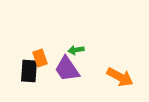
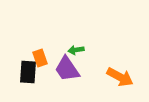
black rectangle: moved 1 px left, 1 px down
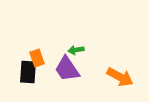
orange rectangle: moved 3 px left
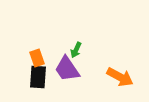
green arrow: rotated 56 degrees counterclockwise
black rectangle: moved 10 px right, 5 px down
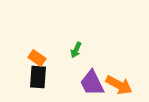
orange rectangle: rotated 36 degrees counterclockwise
purple trapezoid: moved 25 px right, 14 px down; rotated 8 degrees clockwise
orange arrow: moved 1 px left, 8 px down
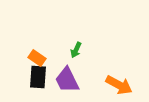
purple trapezoid: moved 25 px left, 3 px up
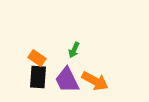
green arrow: moved 2 px left
orange arrow: moved 24 px left, 4 px up
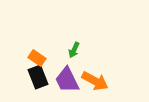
black rectangle: rotated 25 degrees counterclockwise
